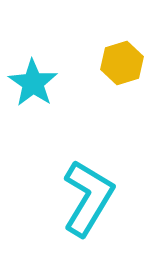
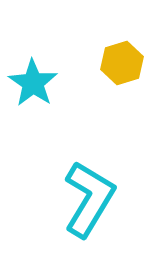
cyan L-shape: moved 1 px right, 1 px down
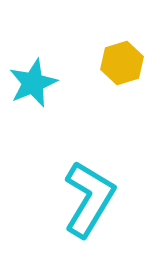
cyan star: rotated 15 degrees clockwise
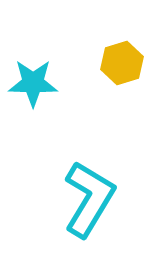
cyan star: rotated 24 degrees clockwise
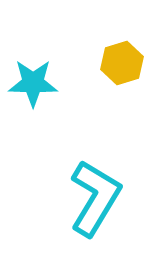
cyan L-shape: moved 6 px right, 1 px up
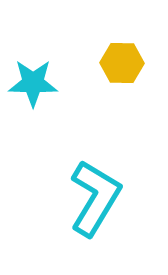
yellow hexagon: rotated 18 degrees clockwise
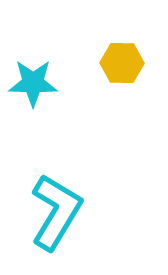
cyan L-shape: moved 39 px left, 14 px down
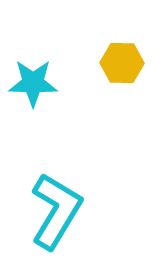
cyan L-shape: moved 1 px up
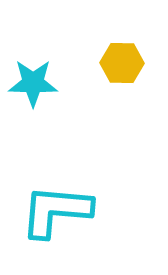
cyan L-shape: rotated 116 degrees counterclockwise
